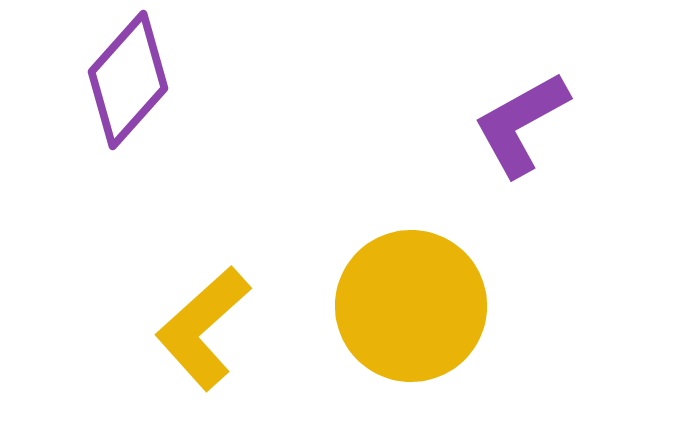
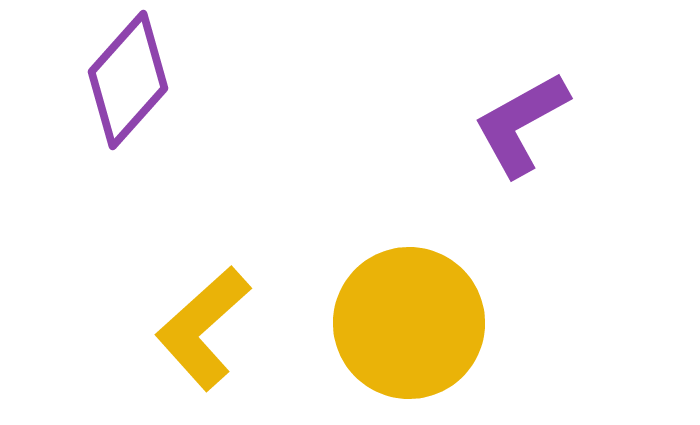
yellow circle: moved 2 px left, 17 px down
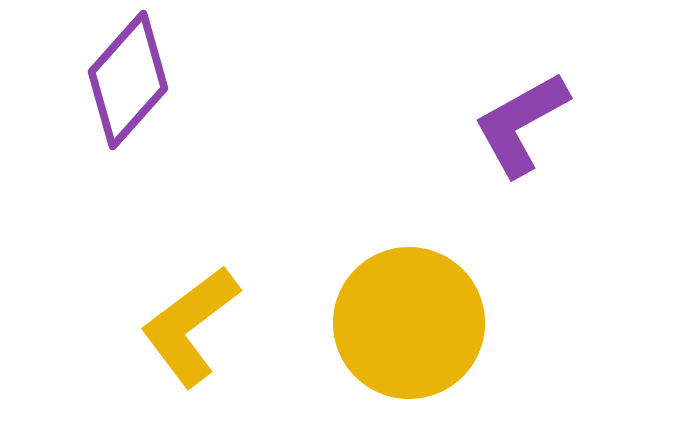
yellow L-shape: moved 13 px left, 2 px up; rotated 5 degrees clockwise
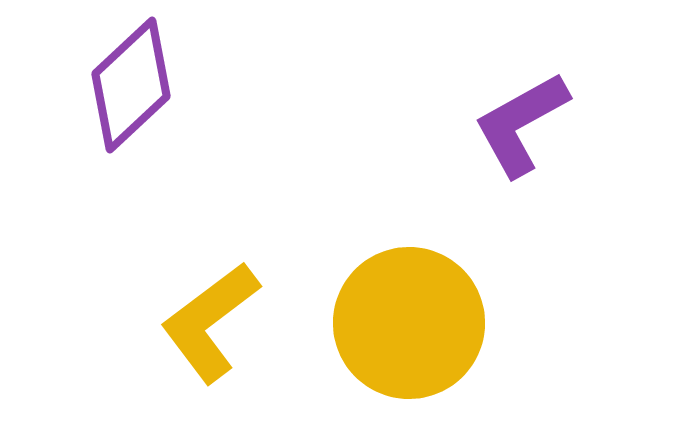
purple diamond: moved 3 px right, 5 px down; rotated 5 degrees clockwise
yellow L-shape: moved 20 px right, 4 px up
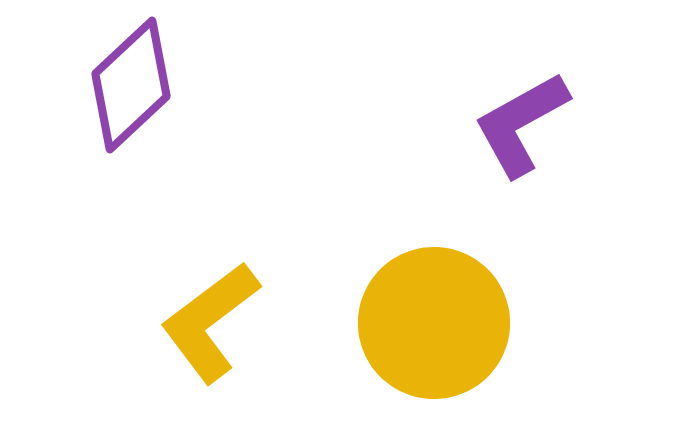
yellow circle: moved 25 px right
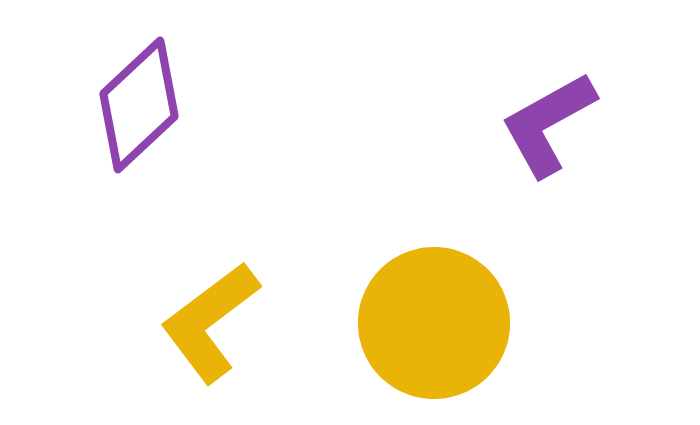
purple diamond: moved 8 px right, 20 px down
purple L-shape: moved 27 px right
